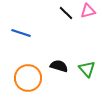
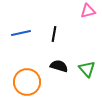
black line: moved 12 px left, 21 px down; rotated 56 degrees clockwise
blue line: rotated 30 degrees counterclockwise
orange circle: moved 1 px left, 4 px down
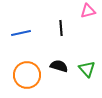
black line: moved 7 px right, 6 px up; rotated 14 degrees counterclockwise
orange circle: moved 7 px up
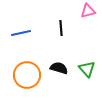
black semicircle: moved 2 px down
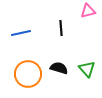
orange circle: moved 1 px right, 1 px up
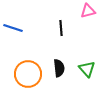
blue line: moved 8 px left, 5 px up; rotated 30 degrees clockwise
black semicircle: rotated 66 degrees clockwise
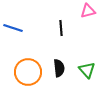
green triangle: moved 1 px down
orange circle: moved 2 px up
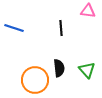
pink triangle: rotated 21 degrees clockwise
blue line: moved 1 px right
orange circle: moved 7 px right, 8 px down
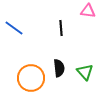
blue line: rotated 18 degrees clockwise
green triangle: moved 2 px left, 2 px down
orange circle: moved 4 px left, 2 px up
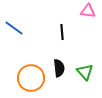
black line: moved 1 px right, 4 px down
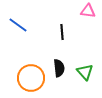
blue line: moved 4 px right, 3 px up
